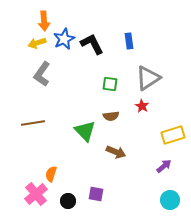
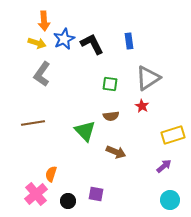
yellow arrow: rotated 144 degrees counterclockwise
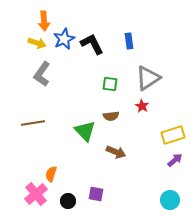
purple arrow: moved 11 px right, 6 px up
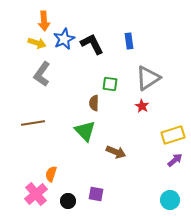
brown semicircle: moved 17 px left, 13 px up; rotated 98 degrees clockwise
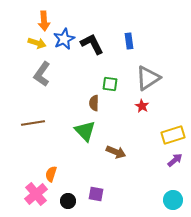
cyan circle: moved 3 px right
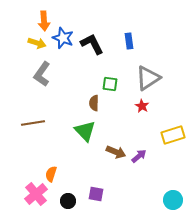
blue star: moved 1 px left, 1 px up; rotated 25 degrees counterclockwise
purple arrow: moved 36 px left, 4 px up
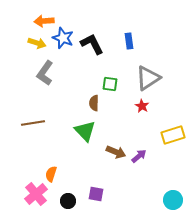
orange arrow: rotated 90 degrees clockwise
gray L-shape: moved 3 px right, 1 px up
